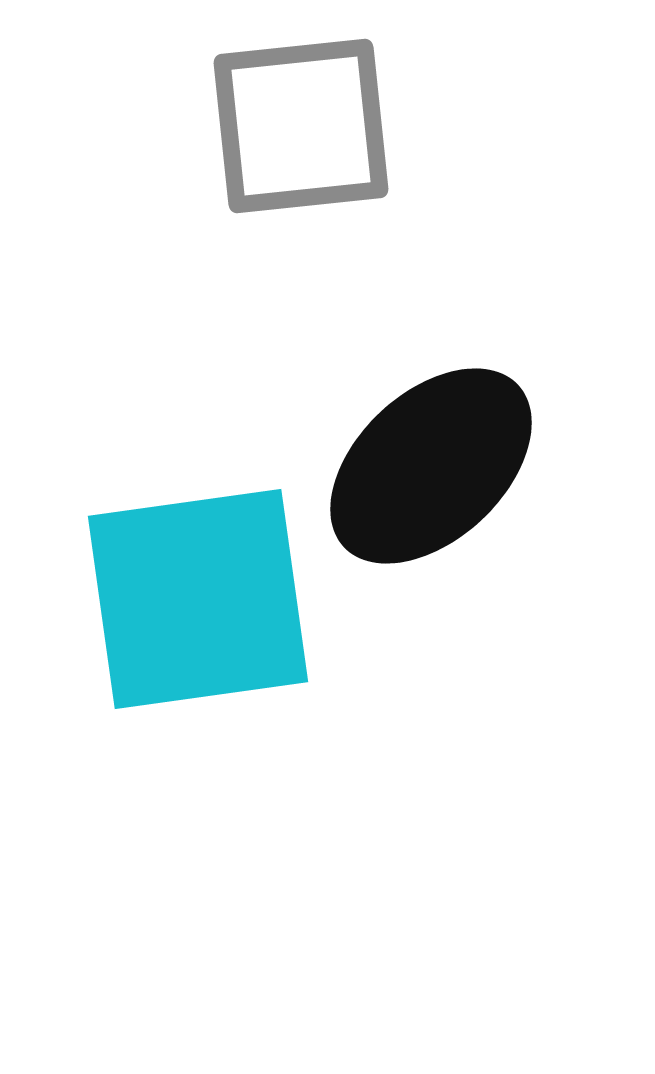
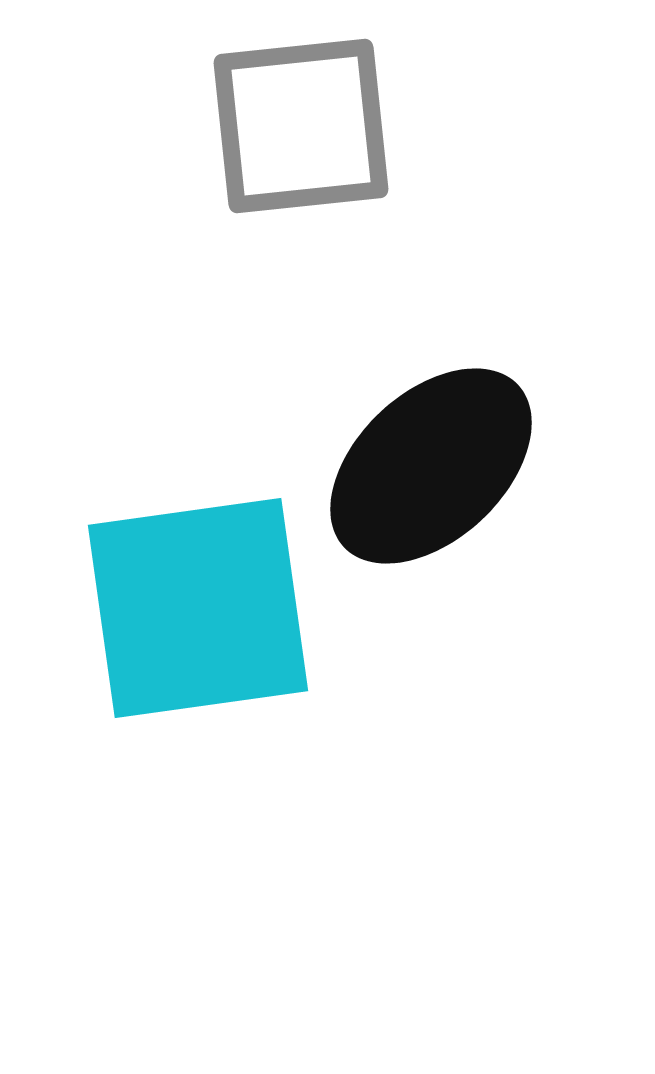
cyan square: moved 9 px down
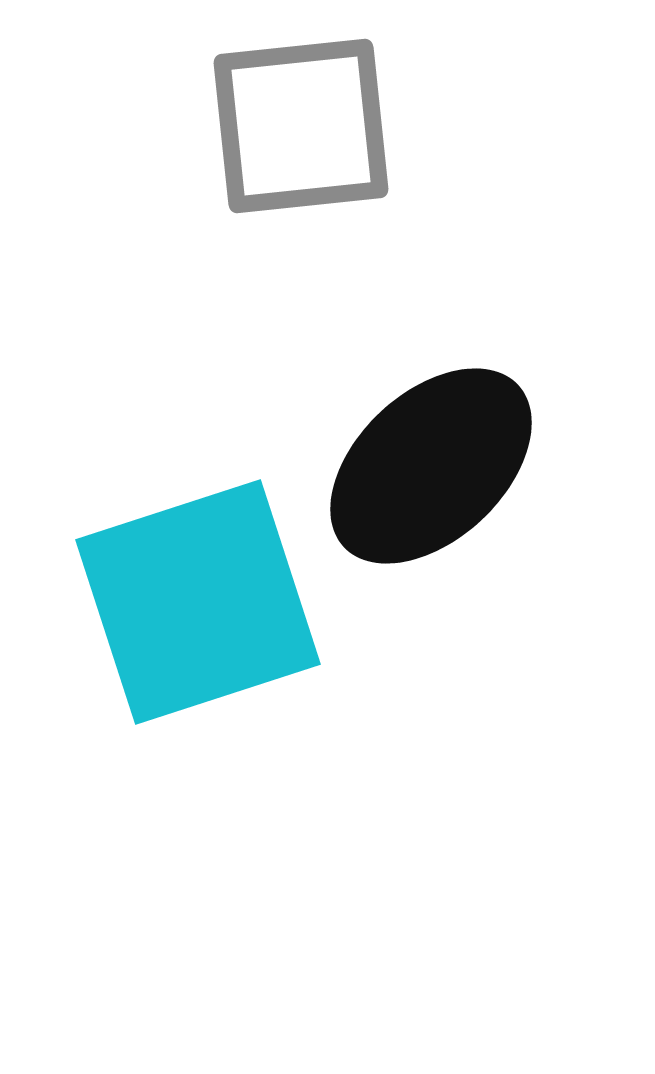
cyan square: moved 6 px up; rotated 10 degrees counterclockwise
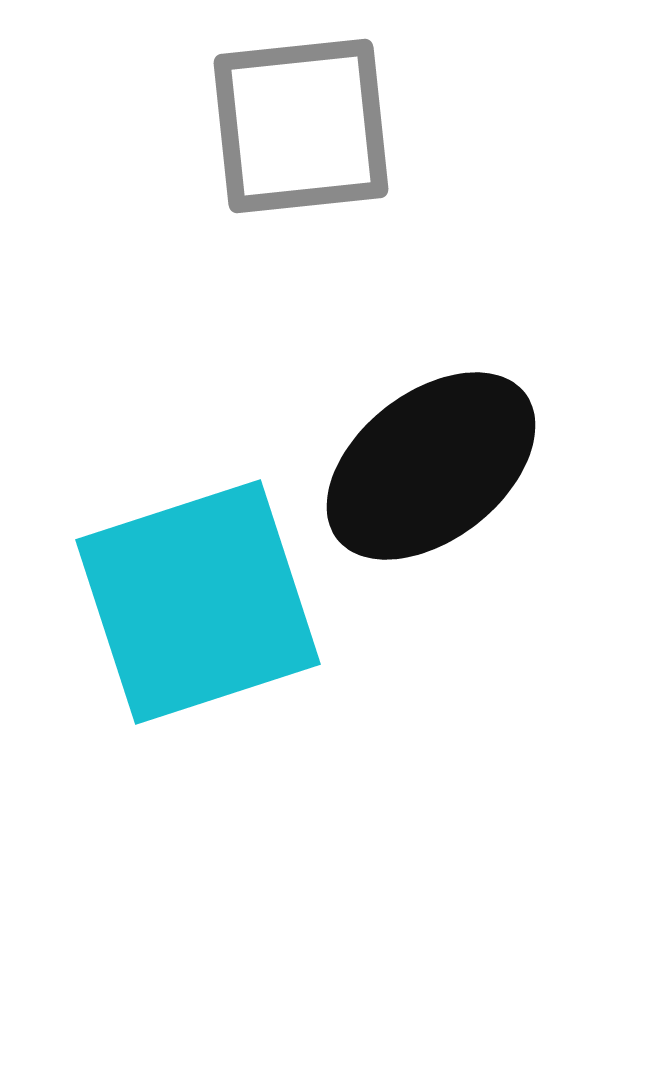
black ellipse: rotated 5 degrees clockwise
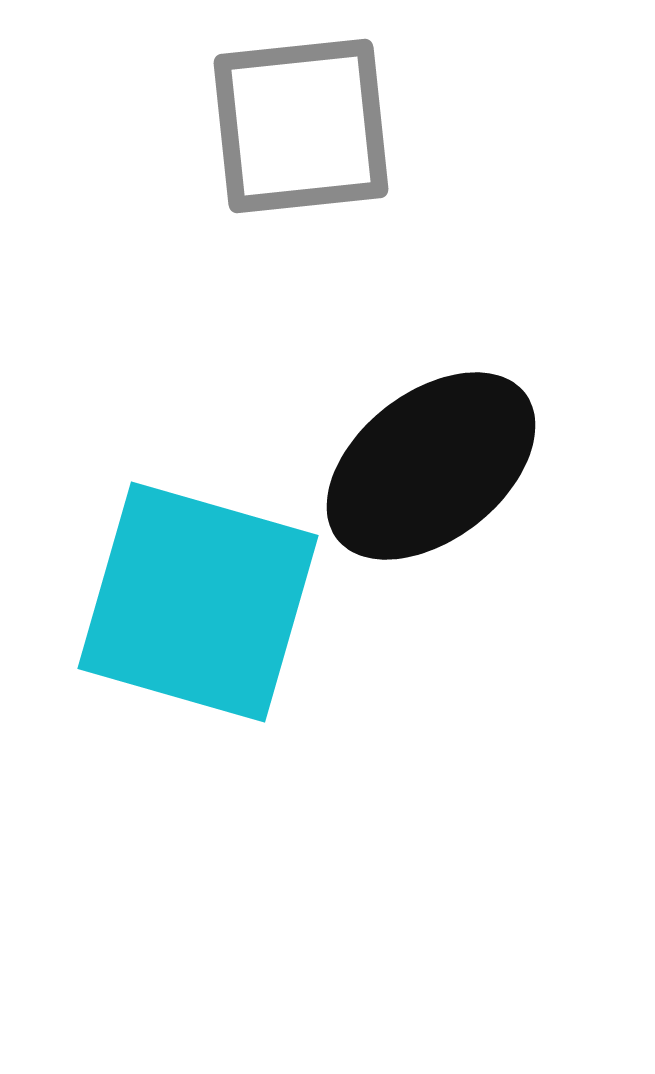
cyan square: rotated 34 degrees clockwise
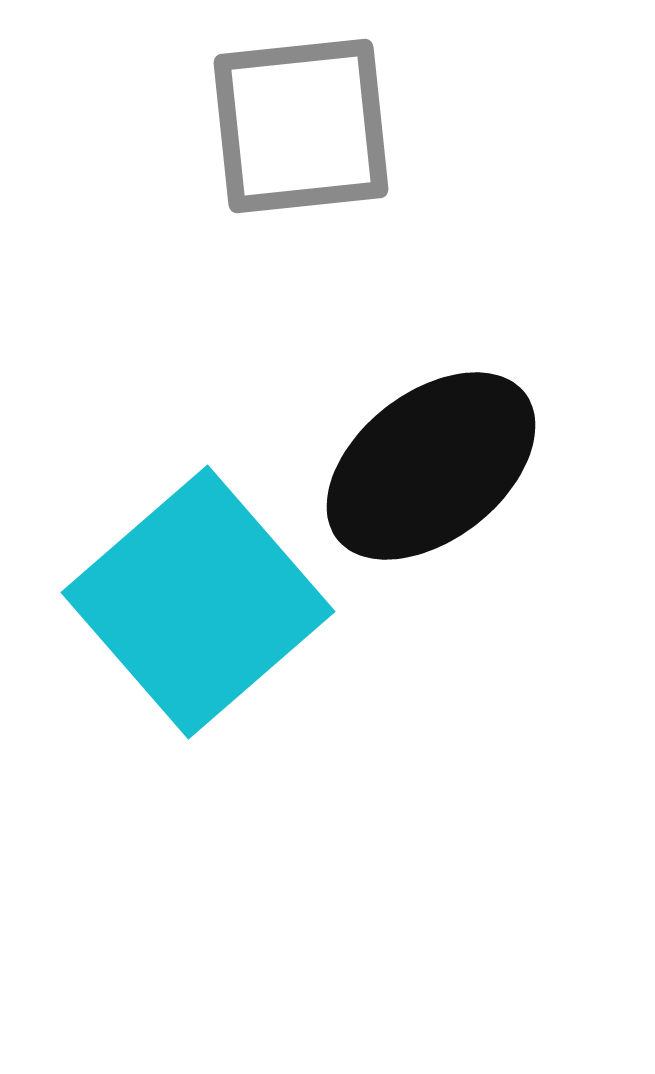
cyan square: rotated 33 degrees clockwise
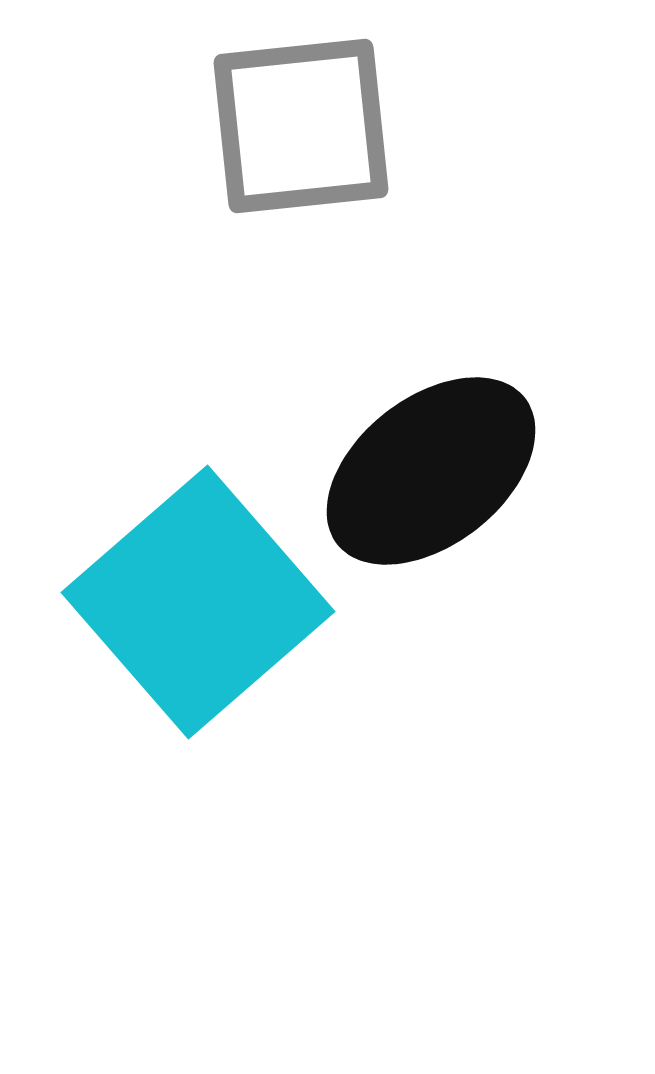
black ellipse: moved 5 px down
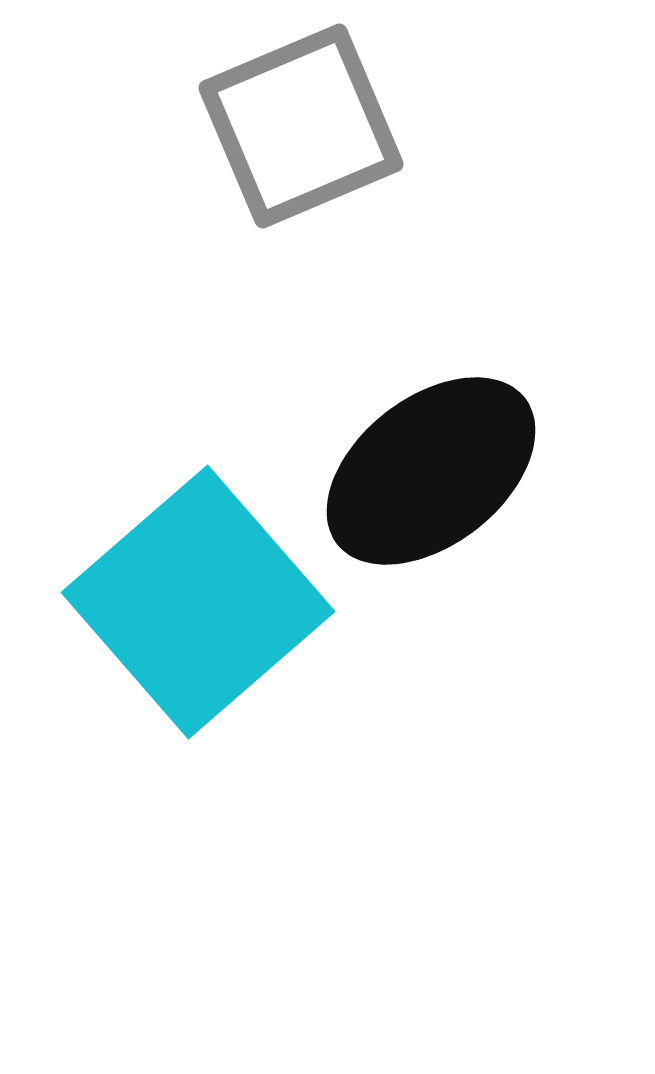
gray square: rotated 17 degrees counterclockwise
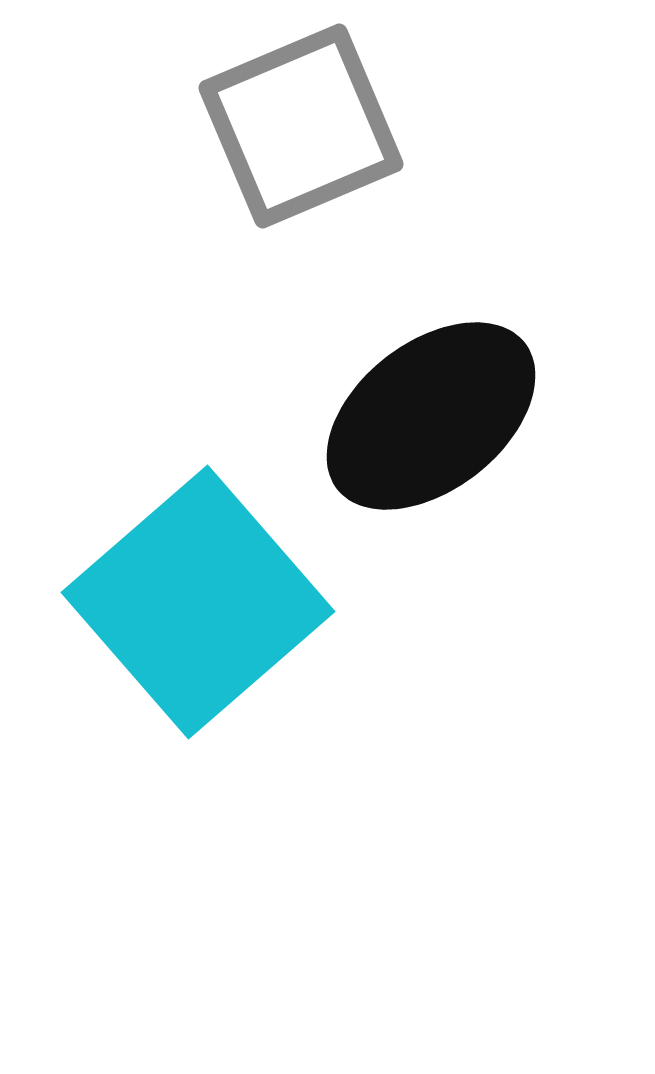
black ellipse: moved 55 px up
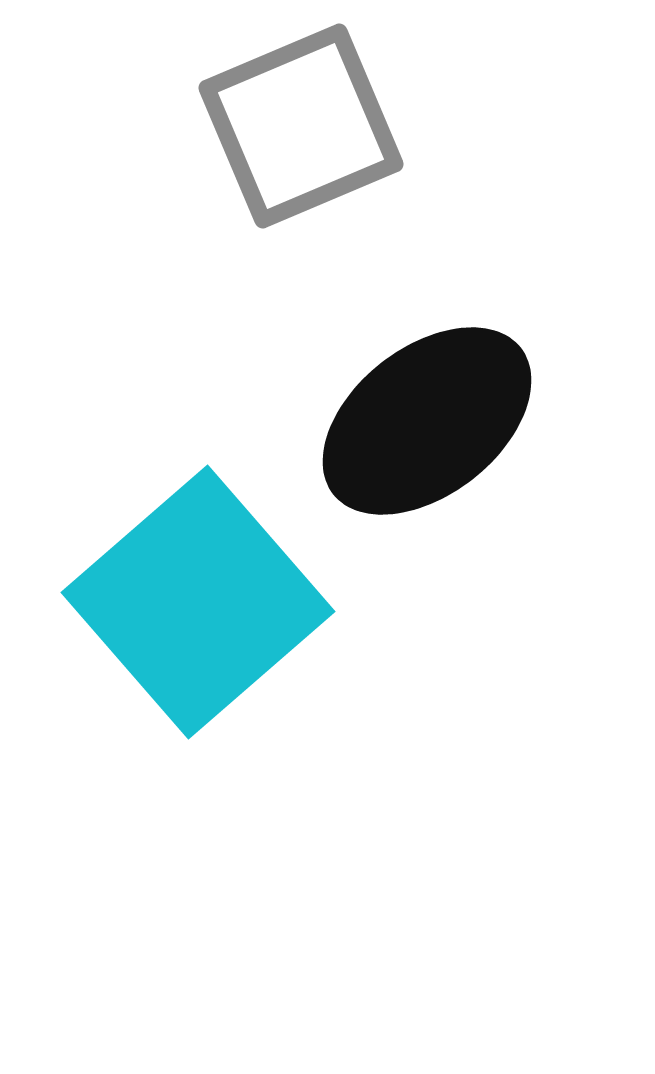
black ellipse: moved 4 px left, 5 px down
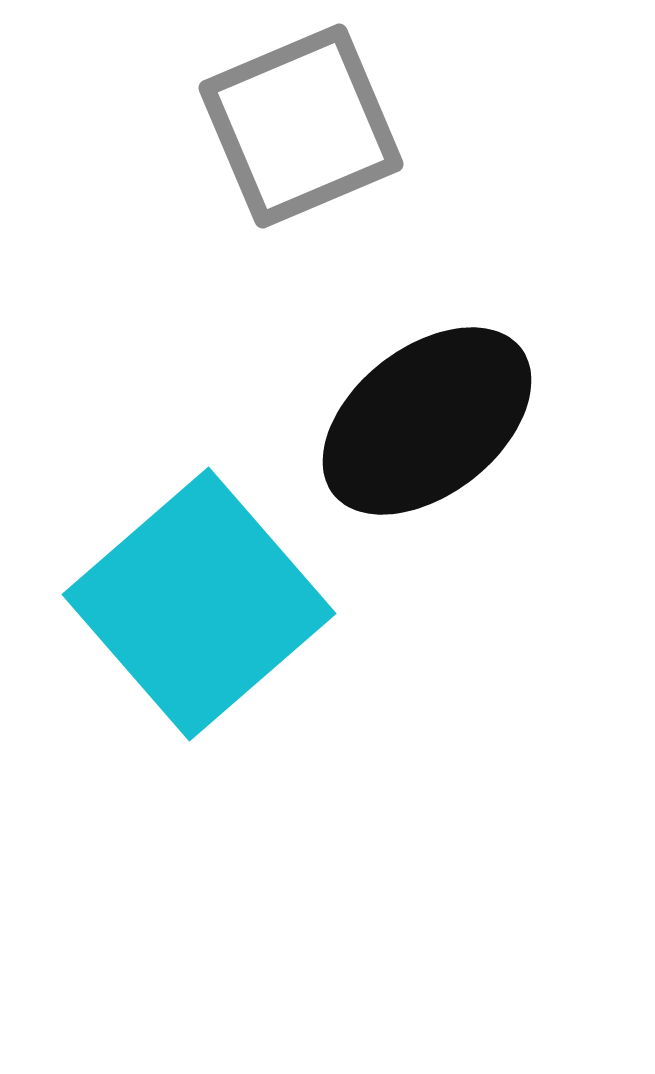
cyan square: moved 1 px right, 2 px down
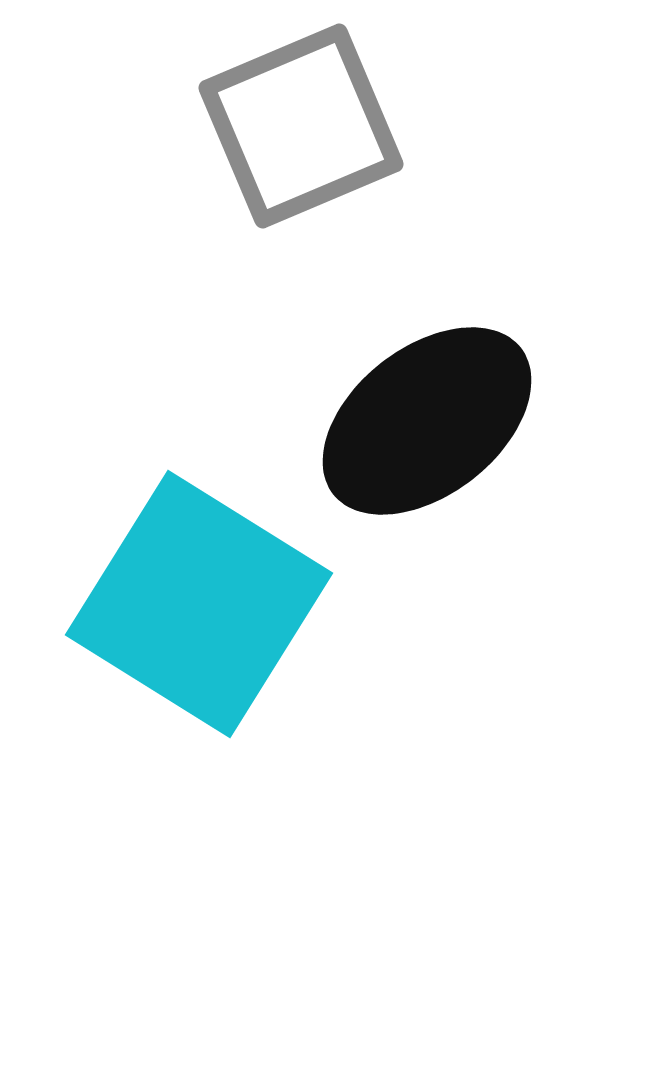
cyan square: rotated 17 degrees counterclockwise
